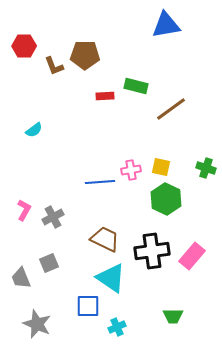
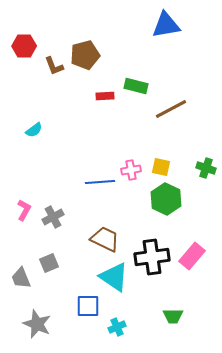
brown pentagon: rotated 16 degrees counterclockwise
brown line: rotated 8 degrees clockwise
black cross: moved 6 px down
cyan triangle: moved 3 px right, 1 px up
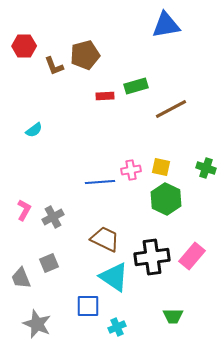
green rectangle: rotated 30 degrees counterclockwise
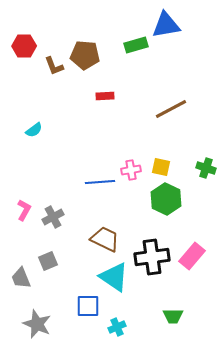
brown pentagon: rotated 20 degrees clockwise
green rectangle: moved 41 px up
gray square: moved 1 px left, 2 px up
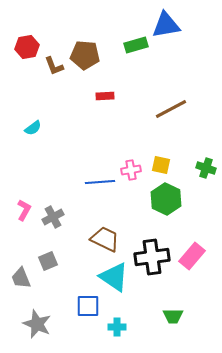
red hexagon: moved 3 px right, 1 px down; rotated 10 degrees counterclockwise
cyan semicircle: moved 1 px left, 2 px up
yellow square: moved 2 px up
cyan cross: rotated 24 degrees clockwise
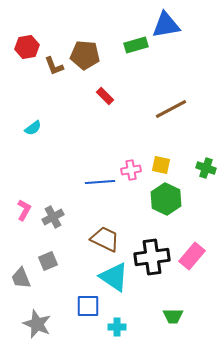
red rectangle: rotated 48 degrees clockwise
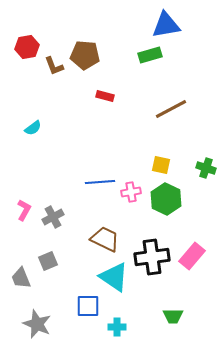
green rectangle: moved 14 px right, 10 px down
red rectangle: rotated 30 degrees counterclockwise
pink cross: moved 22 px down
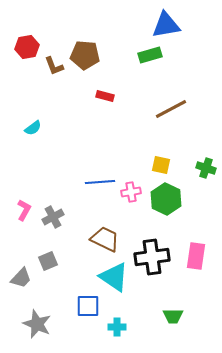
pink rectangle: moved 4 px right; rotated 32 degrees counterclockwise
gray trapezoid: rotated 115 degrees counterclockwise
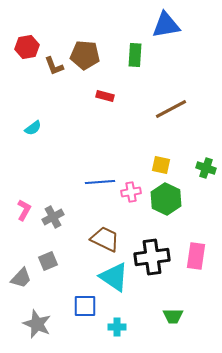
green rectangle: moved 15 px left; rotated 70 degrees counterclockwise
blue square: moved 3 px left
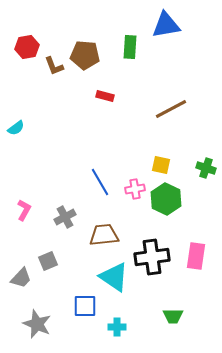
green rectangle: moved 5 px left, 8 px up
cyan semicircle: moved 17 px left
blue line: rotated 64 degrees clockwise
pink cross: moved 4 px right, 3 px up
gray cross: moved 12 px right
brown trapezoid: moved 1 px left, 4 px up; rotated 32 degrees counterclockwise
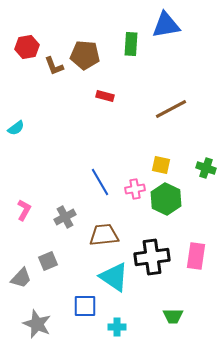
green rectangle: moved 1 px right, 3 px up
